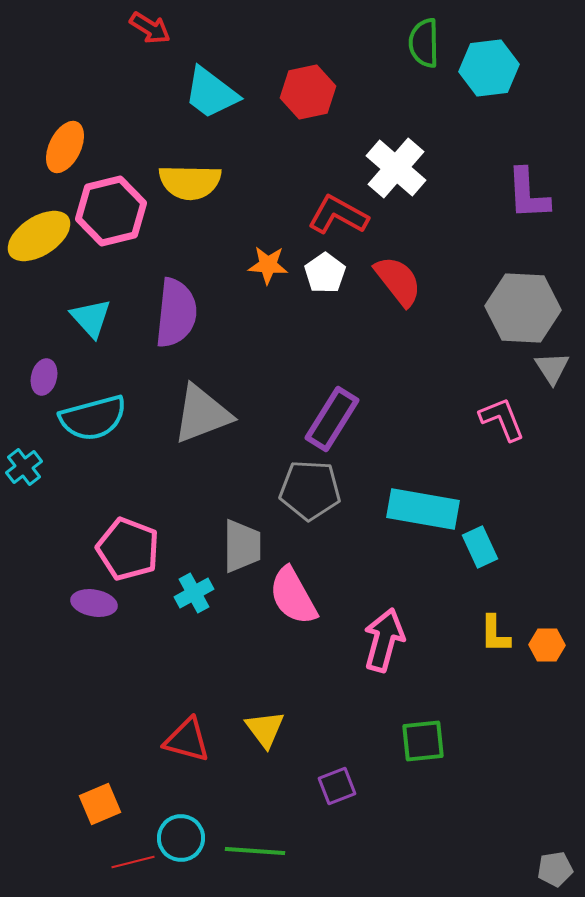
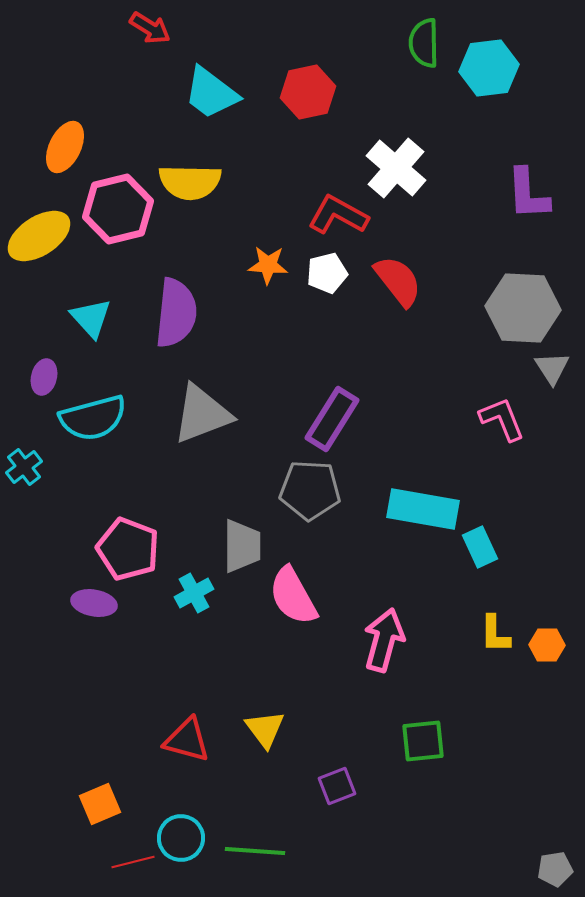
pink hexagon at (111, 211): moved 7 px right, 2 px up
white pentagon at (325, 273): moved 2 px right; rotated 21 degrees clockwise
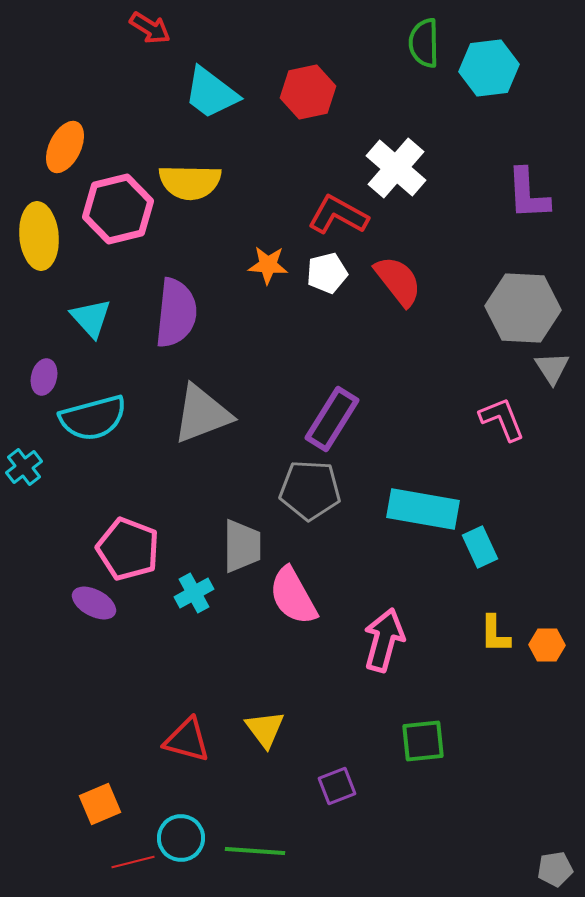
yellow ellipse at (39, 236): rotated 62 degrees counterclockwise
purple ellipse at (94, 603): rotated 18 degrees clockwise
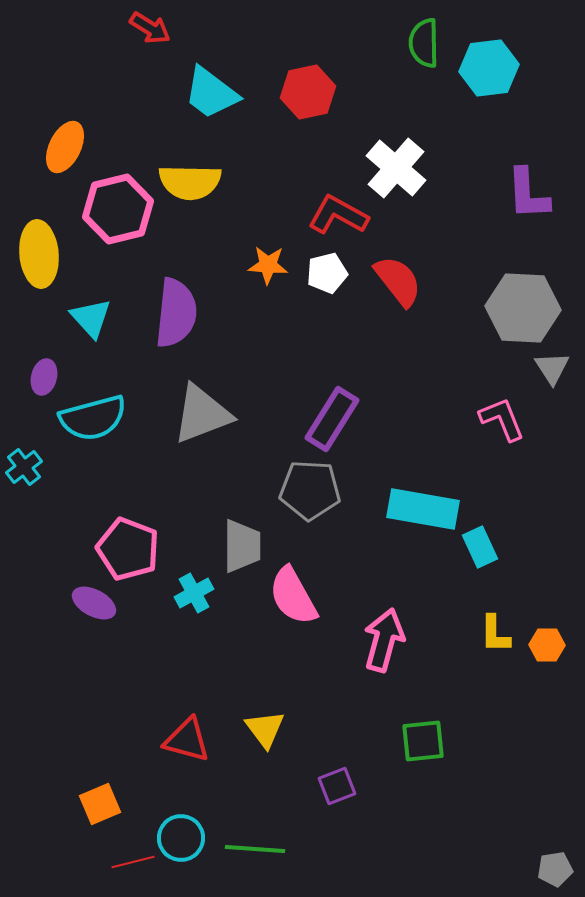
yellow ellipse at (39, 236): moved 18 px down
green line at (255, 851): moved 2 px up
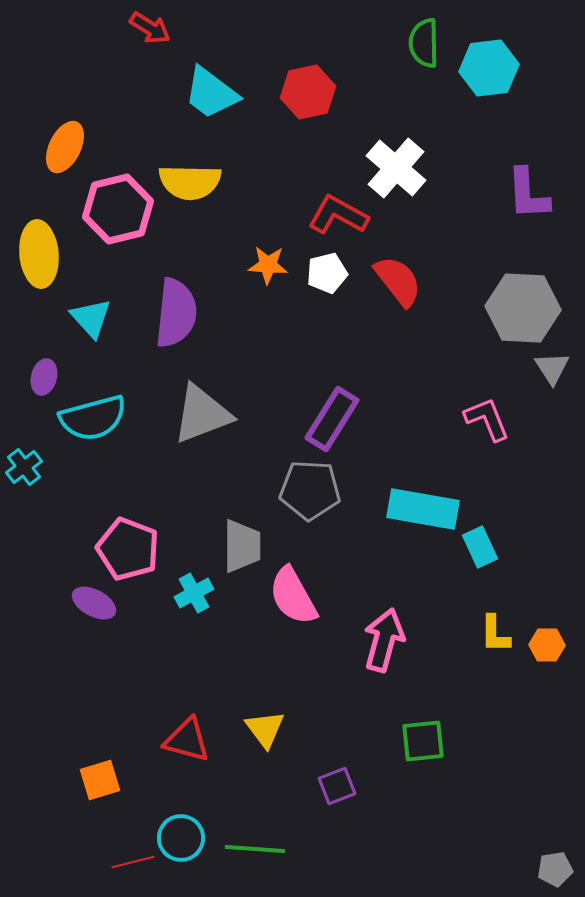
pink L-shape at (502, 419): moved 15 px left
orange square at (100, 804): moved 24 px up; rotated 6 degrees clockwise
